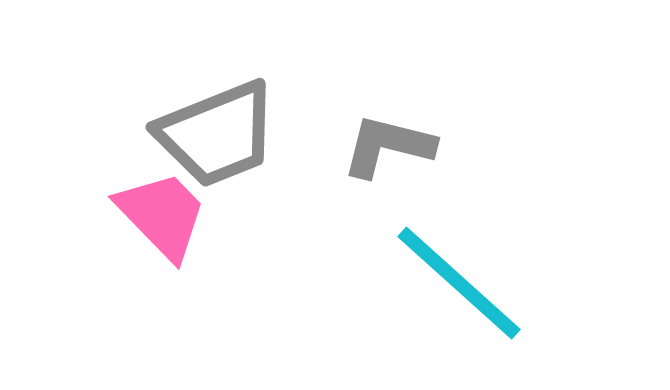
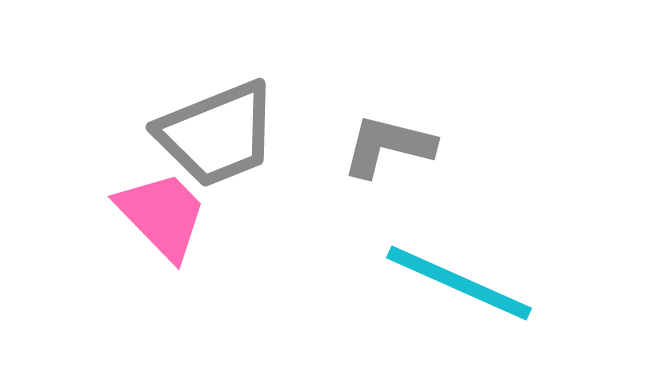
cyan line: rotated 18 degrees counterclockwise
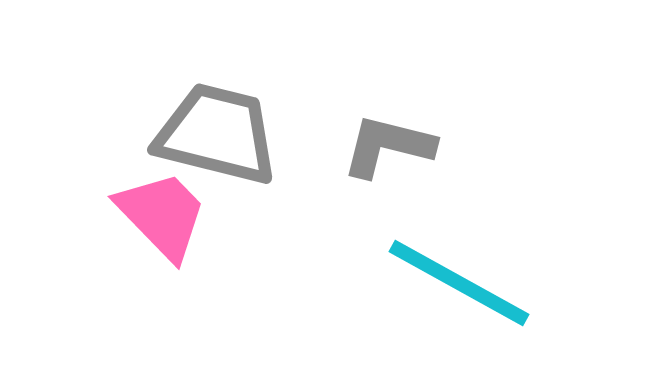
gray trapezoid: rotated 144 degrees counterclockwise
cyan line: rotated 5 degrees clockwise
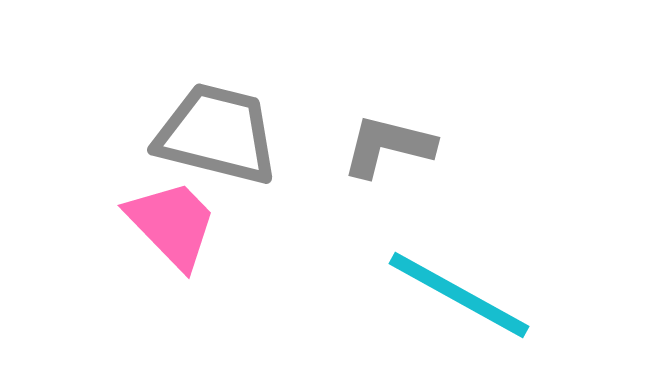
pink trapezoid: moved 10 px right, 9 px down
cyan line: moved 12 px down
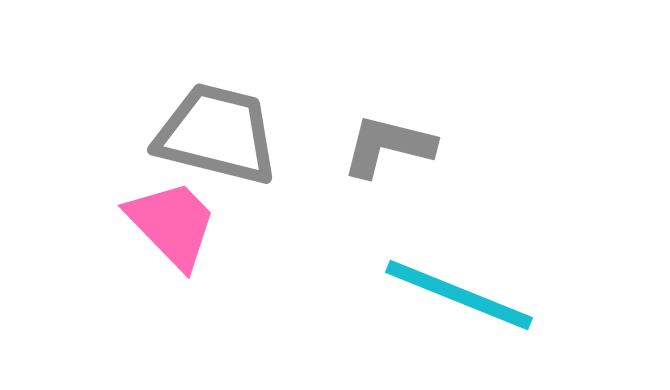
cyan line: rotated 7 degrees counterclockwise
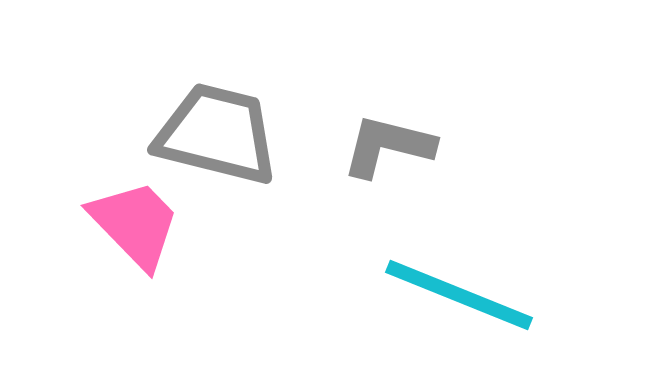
pink trapezoid: moved 37 px left
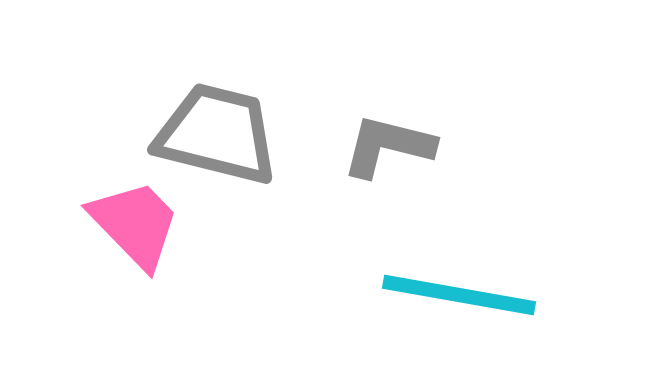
cyan line: rotated 12 degrees counterclockwise
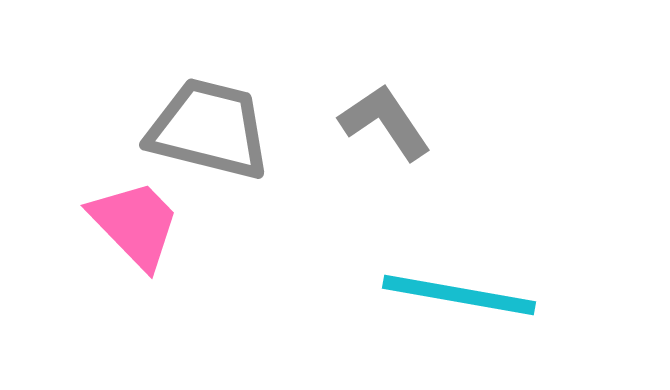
gray trapezoid: moved 8 px left, 5 px up
gray L-shape: moved 3 px left, 24 px up; rotated 42 degrees clockwise
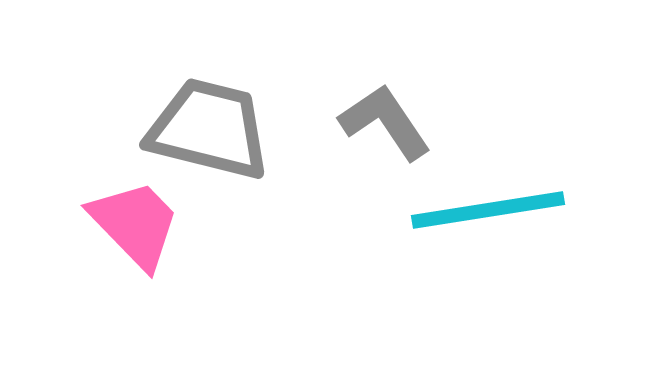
cyan line: moved 29 px right, 85 px up; rotated 19 degrees counterclockwise
